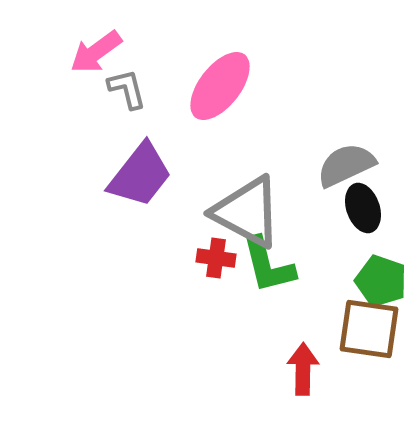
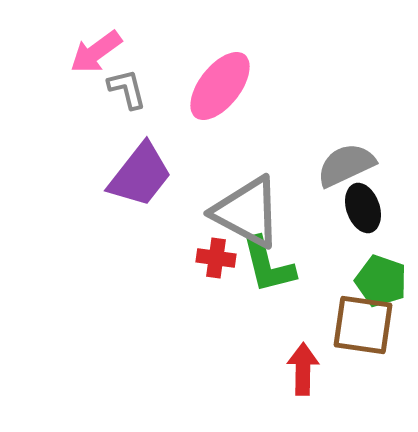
brown square: moved 6 px left, 4 px up
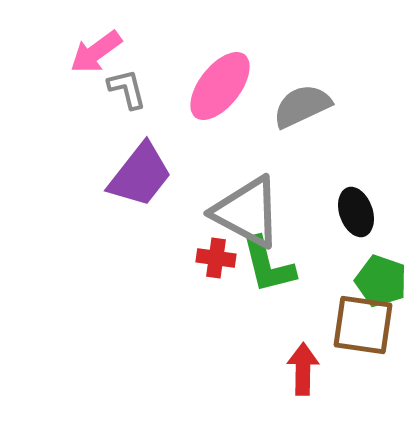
gray semicircle: moved 44 px left, 59 px up
black ellipse: moved 7 px left, 4 px down
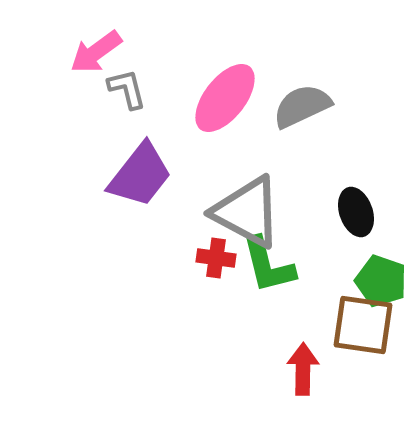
pink ellipse: moved 5 px right, 12 px down
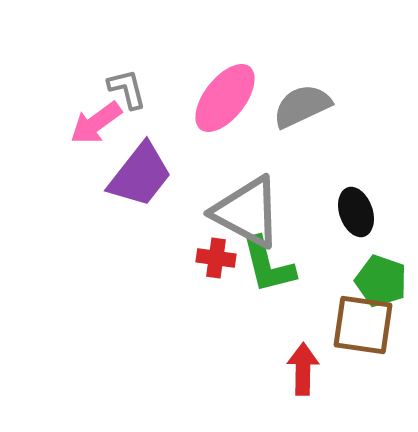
pink arrow: moved 71 px down
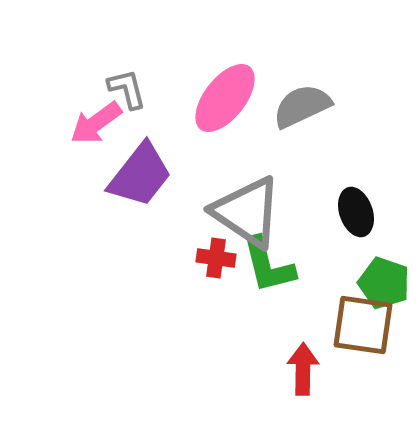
gray triangle: rotated 6 degrees clockwise
green pentagon: moved 3 px right, 2 px down
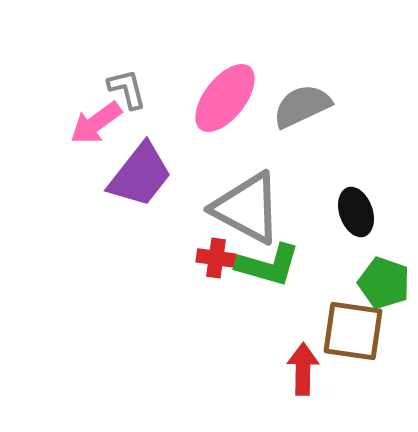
gray triangle: moved 4 px up; rotated 6 degrees counterclockwise
green L-shape: rotated 60 degrees counterclockwise
brown square: moved 10 px left, 6 px down
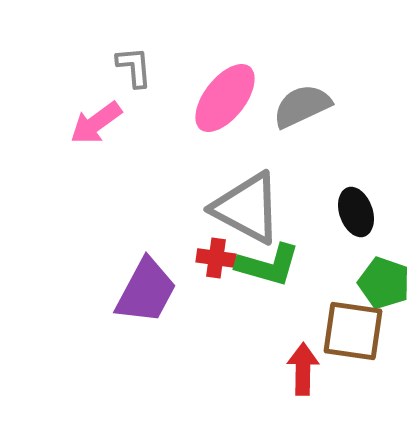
gray L-shape: moved 7 px right, 22 px up; rotated 9 degrees clockwise
purple trapezoid: moved 6 px right, 116 px down; rotated 10 degrees counterclockwise
